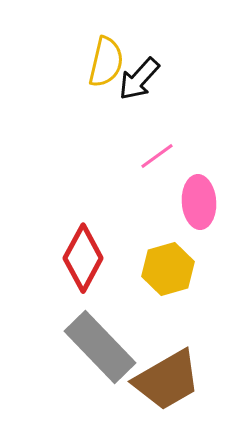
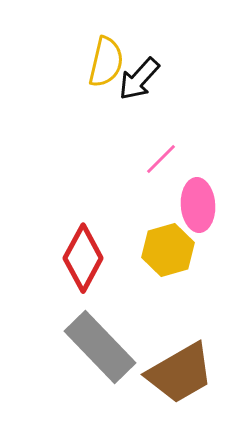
pink line: moved 4 px right, 3 px down; rotated 9 degrees counterclockwise
pink ellipse: moved 1 px left, 3 px down
yellow hexagon: moved 19 px up
brown trapezoid: moved 13 px right, 7 px up
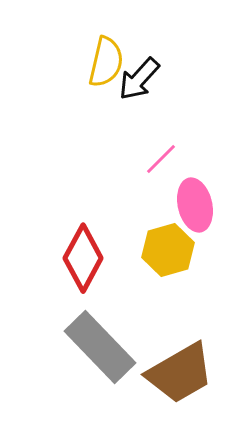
pink ellipse: moved 3 px left; rotated 9 degrees counterclockwise
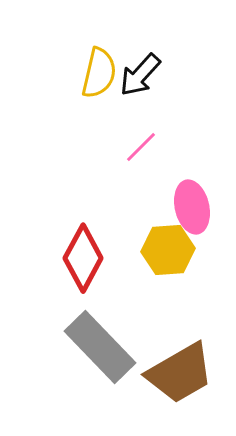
yellow semicircle: moved 7 px left, 11 px down
black arrow: moved 1 px right, 4 px up
pink line: moved 20 px left, 12 px up
pink ellipse: moved 3 px left, 2 px down
yellow hexagon: rotated 12 degrees clockwise
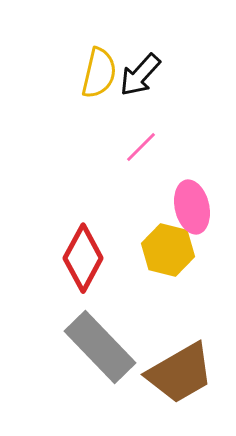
yellow hexagon: rotated 18 degrees clockwise
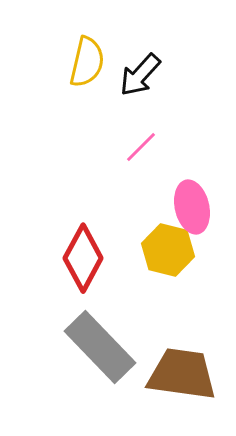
yellow semicircle: moved 12 px left, 11 px up
brown trapezoid: moved 2 px right, 1 px down; rotated 142 degrees counterclockwise
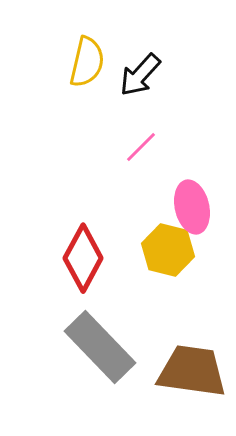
brown trapezoid: moved 10 px right, 3 px up
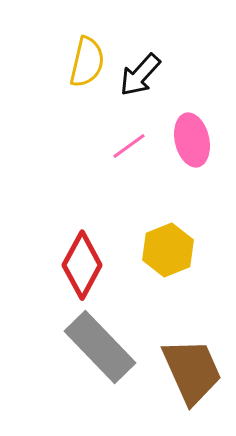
pink line: moved 12 px left, 1 px up; rotated 9 degrees clockwise
pink ellipse: moved 67 px up
yellow hexagon: rotated 24 degrees clockwise
red diamond: moved 1 px left, 7 px down
brown trapezoid: rotated 58 degrees clockwise
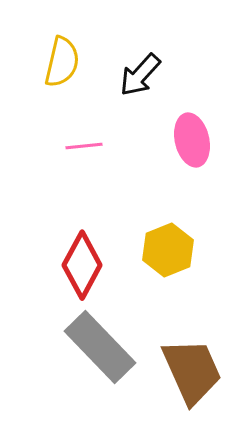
yellow semicircle: moved 25 px left
pink line: moved 45 px left; rotated 30 degrees clockwise
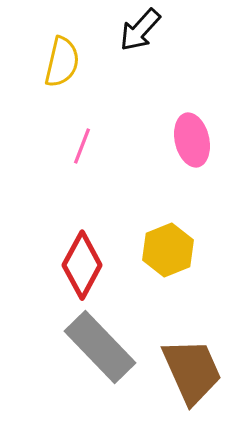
black arrow: moved 45 px up
pink line: moved 2 px left; rotated 63 degrees counterclockwise
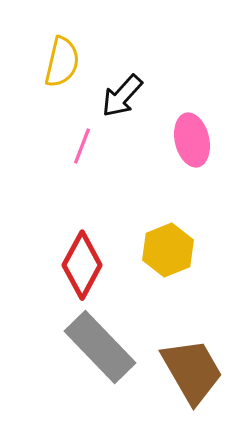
black arrow: moved 18 px left, 66 px down
brown trapezoid: rotated 6 degrees counterclockwise
